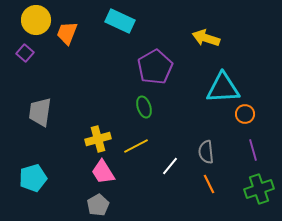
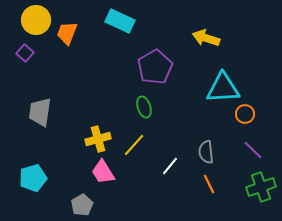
yellow line: moved 2 px left, 1 px up; rotated 20 degrees counterclockwise
purple line: rotated 30 degrees counterclockwise
green cross: moved 2 px right, 2 px up
gray pentagon: moved 16 px left
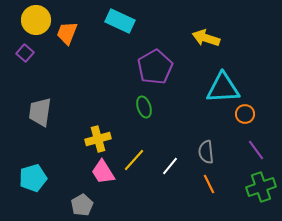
yellow line: moved 15 px down
purple line: moved 3 px right; rotated 10 degrees clockwise
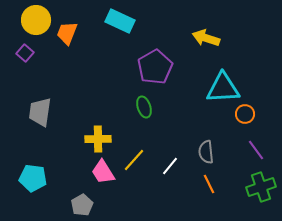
yellow cross: rotated 15 degrees clockwise
cyan pentagon: rotated 24 degrees clockwise
